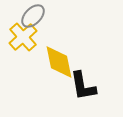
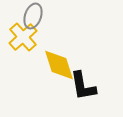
gray ellipse: rotated 25 degrees counterclockwise
yellow diamond: moved 3 px down; rotated 6 degrees counterclockwise
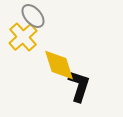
gray ellipse: rotated 60 degrees counterclockwise
black L-shape: moved 4 px left; rotated 152 degrees counterclockwise
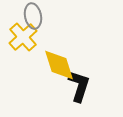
gray ellipse: rotated 30 degrees clockwise
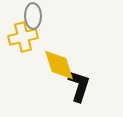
gray ellipse: rotated 10 degrees clockwise
yellow cross: rotated 28 degrees clockwise
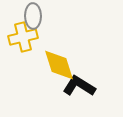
black L-shape: rotated 76 degrees counterclockwise
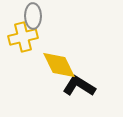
yellow diamond: rotated 9 degrees counterclockwise
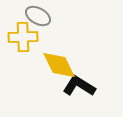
gray ellipse: moved 5 px right; rotated 60 degrees counterclockwise
yellow cross: rotated 12 degrees clockwise
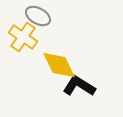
yellow cross: rotated 36 degrees clockwise
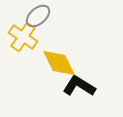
gray ellipse: rotated 70 degrees counterclockwise
yellow diamond: moved 2 px up
